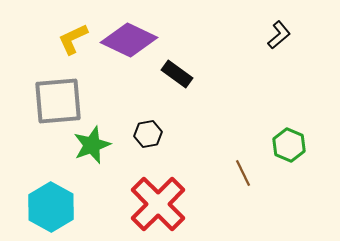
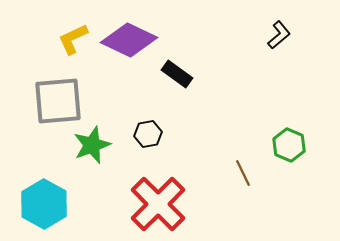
cyan hexagon: moved 7 px left, 3 px up
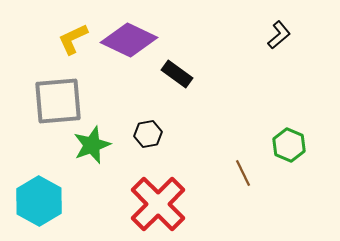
cyan hexagon: moved 5 px left, 3 px up
